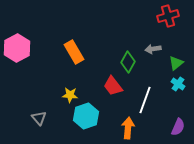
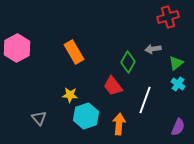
red cross: moved 1 px down
orange arrow: moved 9 px left, 4 px up
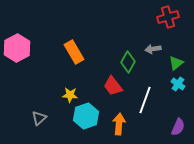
gray triangle: rotated 28 degrees clockwise
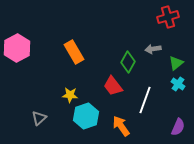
orange arrow: moved 2 px right, 2 px down; rotated 40 degrees counterclockwise
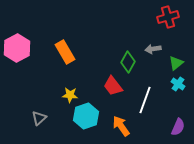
orange rectangle: moved 9 px left
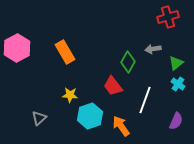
cyan hexagon: moved 4 px right
purple semicircle: moved 2 px left, 6 px up
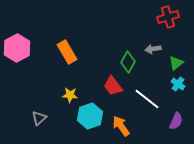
orange rectangle: moved 2 px right
white line: moved 2 px right, 1 px up; rotated 72 degrees counterclockwise
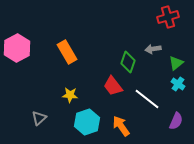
green diamond: rotated 10 degrees counterclockwise
cyan hexagon: moved 3 px left, 6 px down
